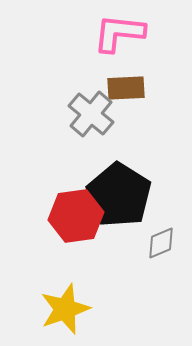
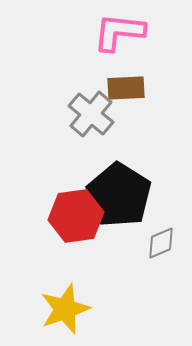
pink L-shape: moved 1 px up
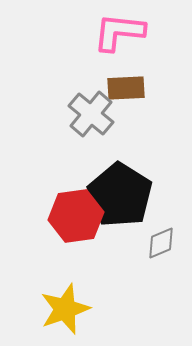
black pentagon: moved 1 px right
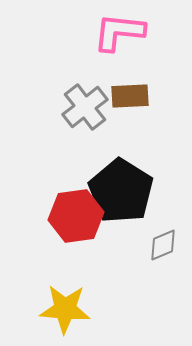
brown rectangle: moved 4 px right, 8 px down
gray cross: moved 6 px left, 7 px up; rotated 12 degrees clockwise
black pentagon: moved 1 px right, 4 px up
gray diamond: moved 2 px right, 2 px down
yellow star: rotated 24 degrees clockwise
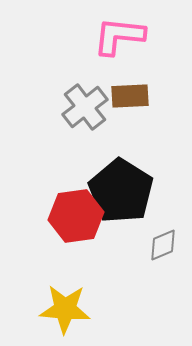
pink L-shape: moved 4 px down
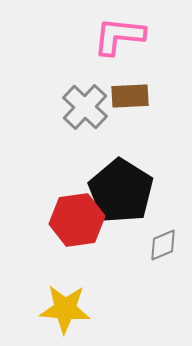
gray cross: rotated 9 degrees counterclockwise
red hexagon: moved 1 px right, 4 px down
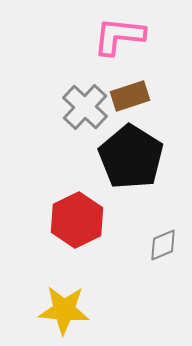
brown rectangle: rotated 15 degrees counterclockwise
black pentagon: moved 10 px right, 34 px up
red hexagon: rotated 18 degrees counterclockwise
yellow star: moved 1 px left, 1 px down
